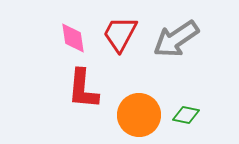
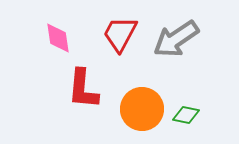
pink diamond: moved 15 px left
orange circle: moved 3 px right, 6 px up
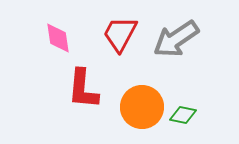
orange circle: moved 2 px up
green diamond: moved 3 px left
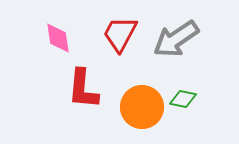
green diamond: moved 16 px up
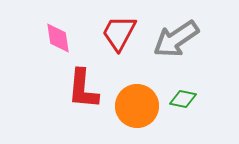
red trapezoid: moved 1 px left, 1 px up
orange circle: moved 5 px left, 1 px up
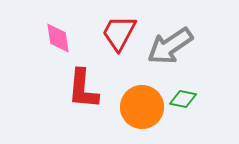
gray arrow: moved 6 px left, 7 px down
orange circle: moved 5 px right, 1 px down
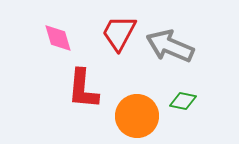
pink diamond: rotated 8 degrees counterclockwise
gray arrow: rotated 57 degrees clockwise
green diamond: moved 2 px down
orange circle: moved 5 px left, 9 px down
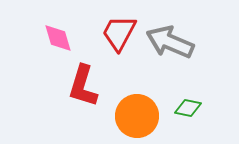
gray arrow: moved 4 px up
red L-shape: moved 3 px up; rotated 12 degrees clockwise
green diamond: moved 5 px right, 7 px down
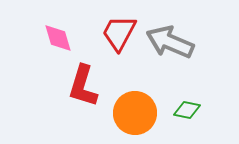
green diamond: moved 1 px left, 2 px down
orange circle: moved 2 px left, 3 px up
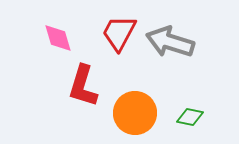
gray arrow: rotated 6 degrees counterclockwise
green diamond: moved 3 px right, 7 px down
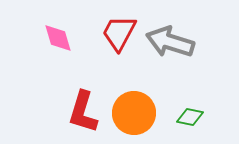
red L-shape: moved 26 px down
orange circle: moved 1 px left
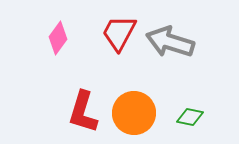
pink diamond: rotated 52 degrees clockwise
